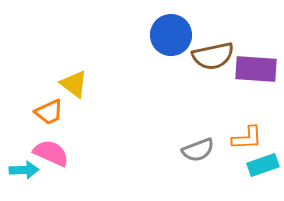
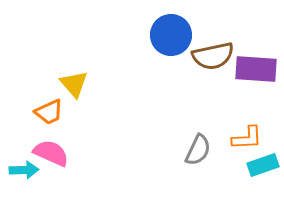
yellow triangle: rotated 12 degrees clockwise
gray semicircle: rotated 44 degrees counterclockwise
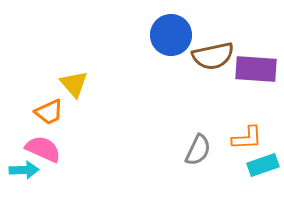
pink semicircle: moved 8 px left, 4 px up
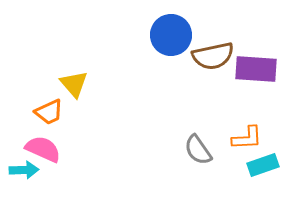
gray semicircle: rotated 120 degrees clockwise
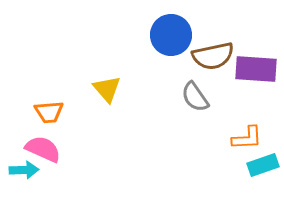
yellow triangle: moved 33 px right, 5 px down
orange trapezoid: rotated 20 degrees clockwise
gray semicircle: moved 3 px left, 53 px up
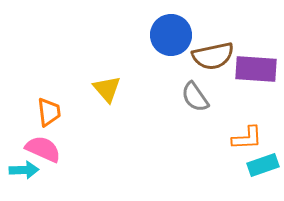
orange trapezoid: rotated 92 degrees counterclockwise
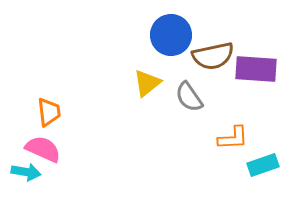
yellow triangle: moved 40 px right, 6 px up; rotated 32 degrees clockwise
gray semicircle: moved 6 px left
orange L-shape: moved 14 px left
cyan arrow: moved 2 px right, 2 px down; rotated 12 degrees clockwise
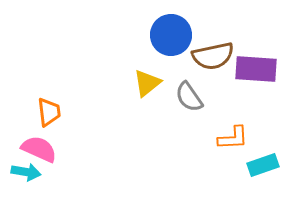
pink semicircle: moved 4 px left
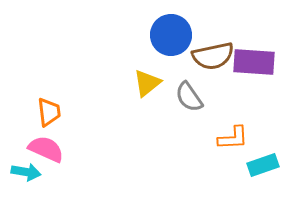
purple rectangle: moved 2 px left, 7 px up
pink semicircle: moved 7 px right
